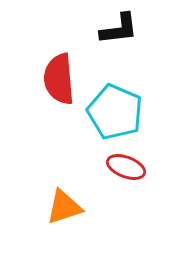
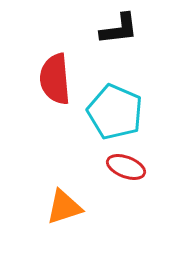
red semicircle: moved 4 px left
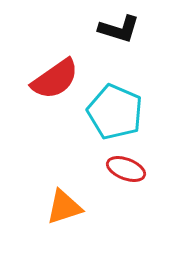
black L-shape: rotated 24 degrees clockwise
red semicircle: rotated 120 degrees counterclockwise
red ellipse: moved 2 px down
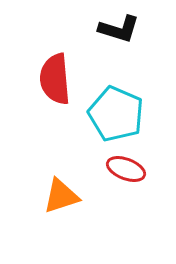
red semicircle: rotated 120 degrees clockwise
cyan pentagon: moved 1 px right, 2 px down
orange triangle: moved 3 px left, 11 px up
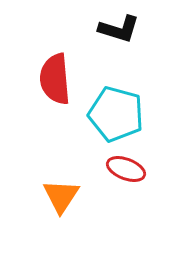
cyan pentagon: rotated 8 degrees counterclockwise
orange triangle: rotated 39 degrees counterclockwise
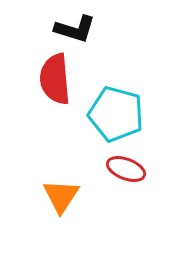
black L-shape: moved 44 px left
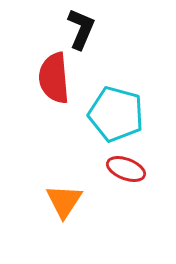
black L-shape: moved 6 px right; rotated 84 degrees counterclockwise
red semicircle: moved 1 px left, 1 px up
orange triangle: moved 3 px right, 5 px down
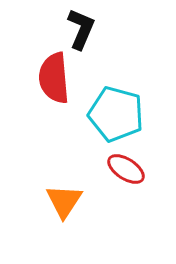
red ellipse: rotated 12 degrees clockwise
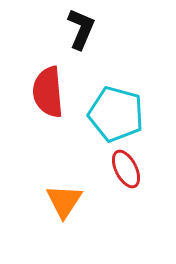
red semicircle: moved 6 px left, 14 px down
red ellipse: rotated 30 degrees clockwise
